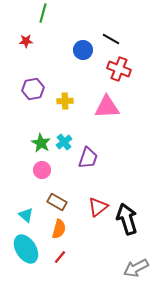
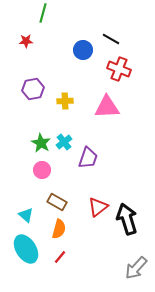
gray arrow: rotated 20 degrees counterclockwise
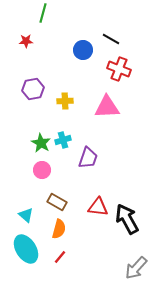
cyan cross: moved 1 px left, 2 px up; rotated 21 degrees clockwise
red triangle: rotated 45 degrees clockwise
black arrow: rotated 12 degrees counterclockwise
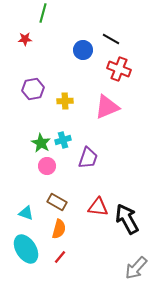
red star: moved 1 px left, 2 px up
pink triangle: rotated 20 degrees counterclockwise
pink circle: moved 5 px right, 4 px up
cyan triangle: moved 2 px up; rotated 21 degrees counterclockwise
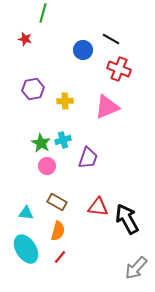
red star: rotated 16 degrees clockwise
cyan triangle: rotated 14 degrees counterclockwise
orange semicircle: moved 1 px left, 2 px down
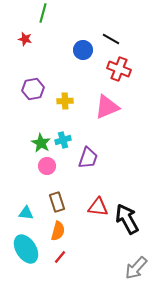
brown rectangle: rotated 42 degrees clockwise
